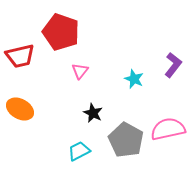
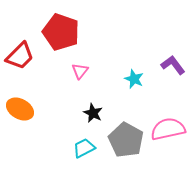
red trapezoid: rotated 32 degrees counterclockwise
purple L-shape: rotated 75 degrees counterclockwise
cyan trapezoid: moved 5 px right, 3 px up
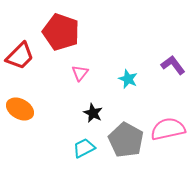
pink triangle: moved 2 px down
cyan star: moved 6 px left
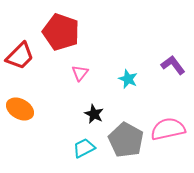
black star: moved 1 px right, 1 px down
